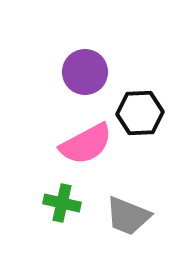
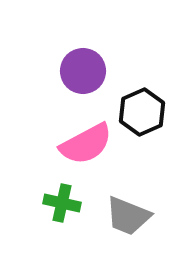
purple circle: moved 2 px left, 1 px up
black hexagon: moved 2 px right, 1 px up; rotated 21 degrees counterclockwise
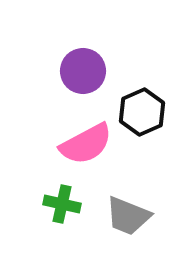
green cross: moved 1 px down
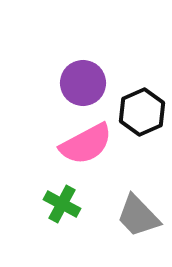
purple circle: moved 12 px down
green cross: rotated 15 degrees clockwise
gray trapezoid: moved 10 px right; rotated 24 degrees clockwise
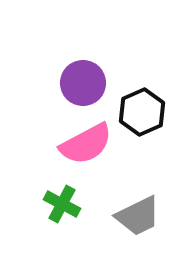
gray trapezoid: rotated 72 degrees counterclockwise
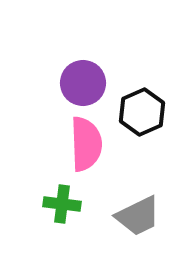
pink semicircle: rotated 64 degrees counterclockwise
green cross: rotated 21 degrees counterclockwise
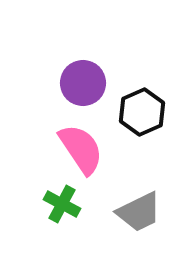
pink semicircle: moved 5 px left, 5 px down; rotated 32 degrees counterclockwise
green cross: rotated 21 degrees clockwise
gray trapezoid: moved 1 px right, 4 px up
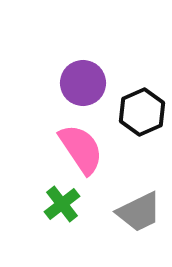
green cross: rotated 24 degrees clockwise
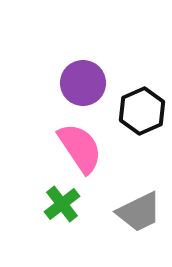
black hexagon: moved 1 px up
pink semicircle: moved 1 px left, 1 px up
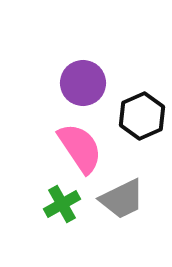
black hexagon: moved 5 px down
green cross: rotated 9 degrees clockwise
gray trapezoid: moved 17 px left, 13 px up
